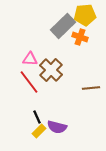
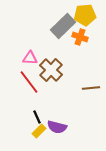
pink triangle: moved 1 px up
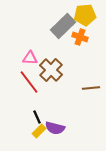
purple semicircle: moved 2 px left, 1 px down
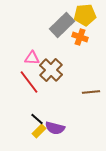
gray rectangle: moved 1 px left, 1 px up
pink triangle: moved 2 px right
brown line: moved 4 px down
black line: moved 2 px down; rotated 24 degrees counterclockwise
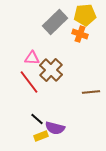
gray rectangle: moved 7 px left, 3 px up
orange cross: moved 3 px up
yellow rectangle: moved 2 px right, 5 px down; rotated 24 degrees clockwise
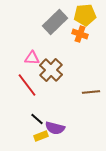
red line: moved 2 px left, 3 px down
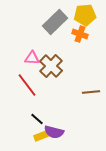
brown cross: moved 4 px up
purple semicircle: moved 1 px left, 4 px down
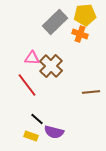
yellow rectangle: moved 10 px left; rotated 40 degrees clockwise
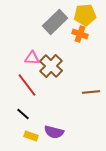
black line: moved 14 px left, 5 px up
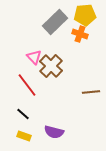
pink triangle: moved 2 px right, 1 px up; rotated 42 degrees clockwise
yellow rectangle: moved 7 px left
